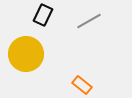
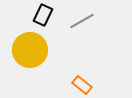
gray line: moved 7 px left
yellow circle: moved 4 px right, 4 px up
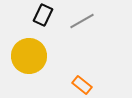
yellow circle: moved 1 px left, 6 px down
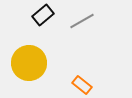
black rectangle: rotated 25 degrees clockwise
yellow circle: moved 7 px down
